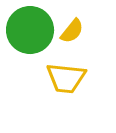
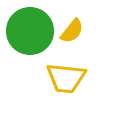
green circle: moved 1 px down
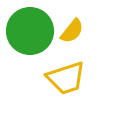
yellow trapezoid: rotated 24 degrees counterclockwise
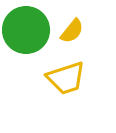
green circle: moved 4 px left, 1 px up
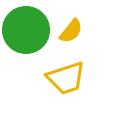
yellow semicircle: moved 1 px left
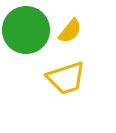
yellow semicircle: moved 1 px left
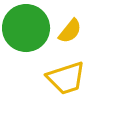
green circle: moved 2 px up
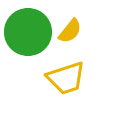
green circle: moved 2 px right, 4 px down
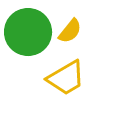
yellow trapezoid: rotated 12 degrees counterclockwise
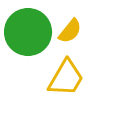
yellow trapezoid: rotated 30 degrees counterclockwise
